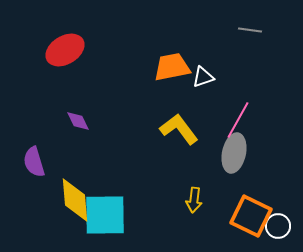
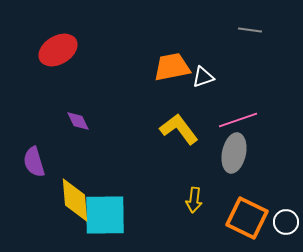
red ellipse: moved 7 px left
pink line: rotated 42 degrees clockwise
orange square: moved 4 px left, 2 px down
white circle: moved 8 px right, 4 px up
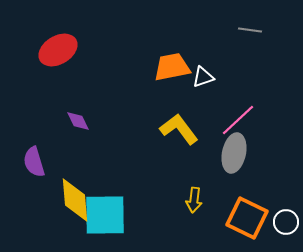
pink line: rotated 24 degrees counterclockwise
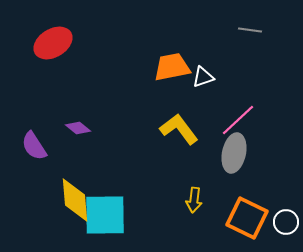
red ellipse: moved 5 px left, 7 px up
purple diamond: moved 7 px down; rotated 25 degrees counterclockwise
purple semicircle: moved 16 px up; rotated 16 degrees counterclockwise
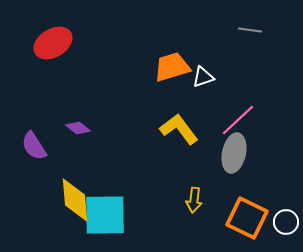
orange trapezoid: rotated 6 degrees counterclockwise
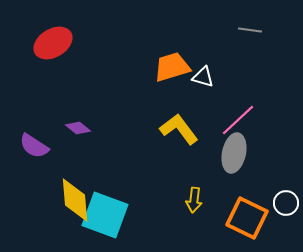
white triangle: rotated 35 degrees clockwise
purple semicircle: rotated 24 degrees counterclockwise
cyan square: rotated 21 degrees clockwise
white circle: moved 19 px up
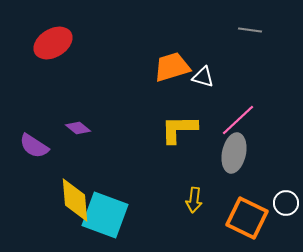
yellow L-shape: rotated 54 degrees counterclockwise
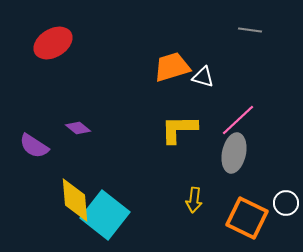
cyan square: rotated 18 degrees clockwise
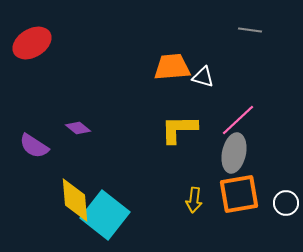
red ellipse: moved 21 px left
orange trapezoid: rotated 12 degrees clockwise
orange square: moved 8 px left, 24 px up; rotated 36 degrees counterclockwise
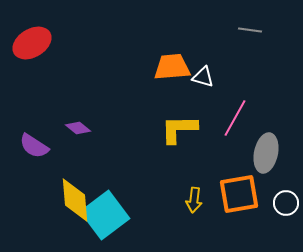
pink line: moved 3 px left, 2 px up; rotated 18 degrees counterclockwise
gray ellipse: moved 32 px right
cyan square: rotated 15 degrees clockwise
